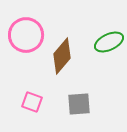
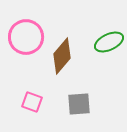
pink circle: moved 2 px down
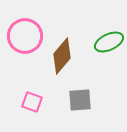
pink circle: moved 1 px left, 1 px up
gray square: moved 1 px right, 4 px up
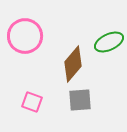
brown diamond: moved 11 px right, 8 px down
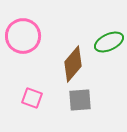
pink circle: moved 2 px left
pink square: moved 4 px up
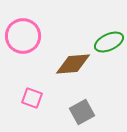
brown diamond: rotated 45 degrees clockwise
gray square: moved 2 px right, 12 px down; rotated 25 degrees counterclockwise
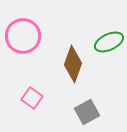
brown diamond: rotated 66 degrees counterclockwise
pink square: rotated 15 degrees clockwise
gray square: moved 5 px right
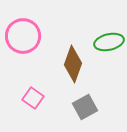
green ellipse: rotated 12 degrees clockwise
pink square: moved 1 px right
gray square: moved 2 px left, 5 px up
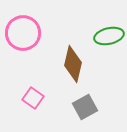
pink circle: moved 3 px up
green ellipse: moved 6 px up
brown diamond: rotated 6 degrees counterclockwise
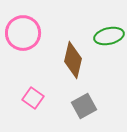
brown diamond: moved 4 px up
gray square: moved 1 px left, 1 px up
